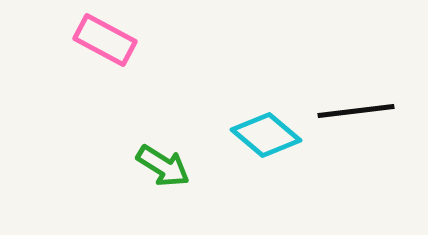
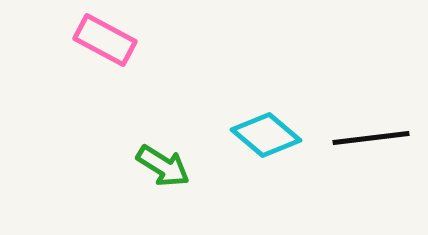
black line: moved 15 px right, 27 px down
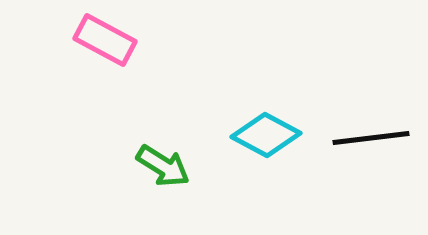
cyan diamond: rotated 12 degrees counterclockwise
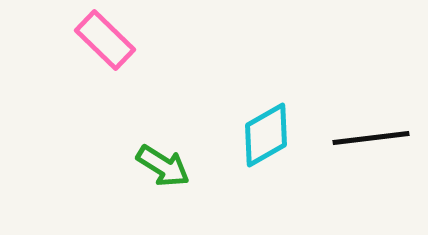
pink rectangle: rotated 16 degrees clockwise
cyan diamond: rotated 58 degrees counterclockwise
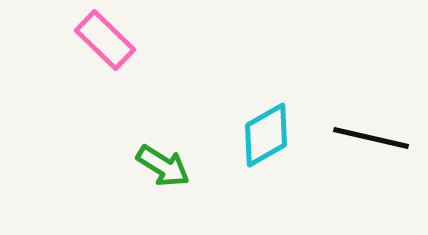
black line: rotated 20 degrees clockwise
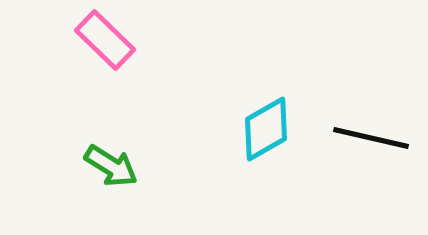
cyan diamond: moved 6 px up
green arrow: moved 52 px left
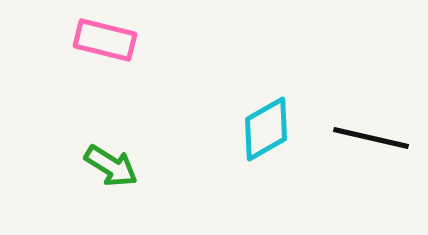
pink rectangle: rotated 30 degrees counterclockwise
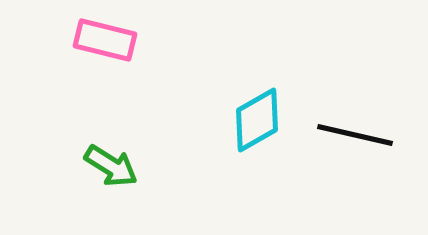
cyan diamond: moved 9 px left, 9 px up
black line: moved 16 px left, 3 px up
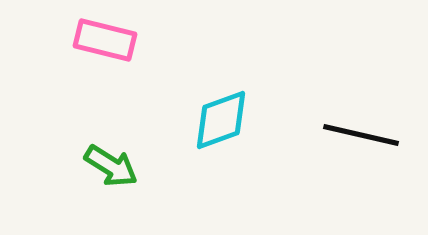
cyan diamond: moved 36 px left; rotated 10 degrees clockwise
black line: moved 6 px right
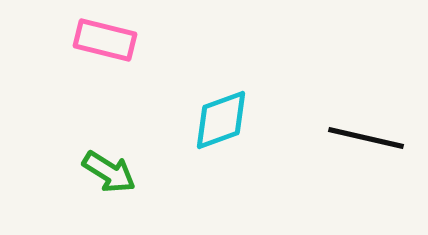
black line: moved 5 px right, 3 px down
green arrow: moved 2 px left, 6 px down
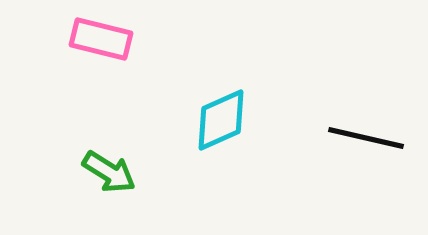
pink rectangle: moved 4 px left, 1 px up
cyan diamond: rotated 4 degrees counterclockwise
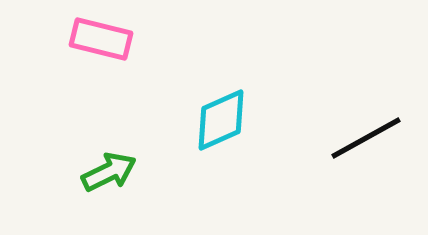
black line: rotated 42 degrees counterclockwise
green arrow: rotated 58 degrees counterclockwise
